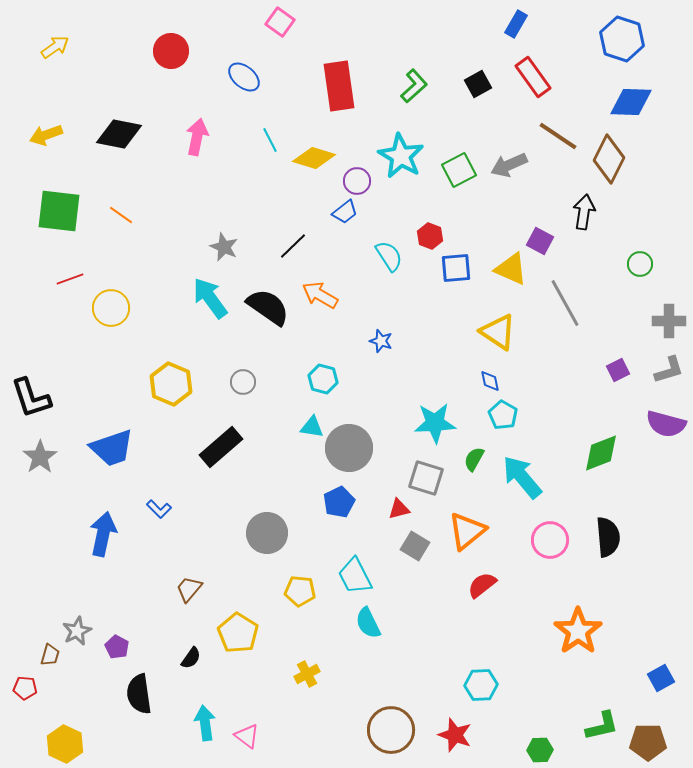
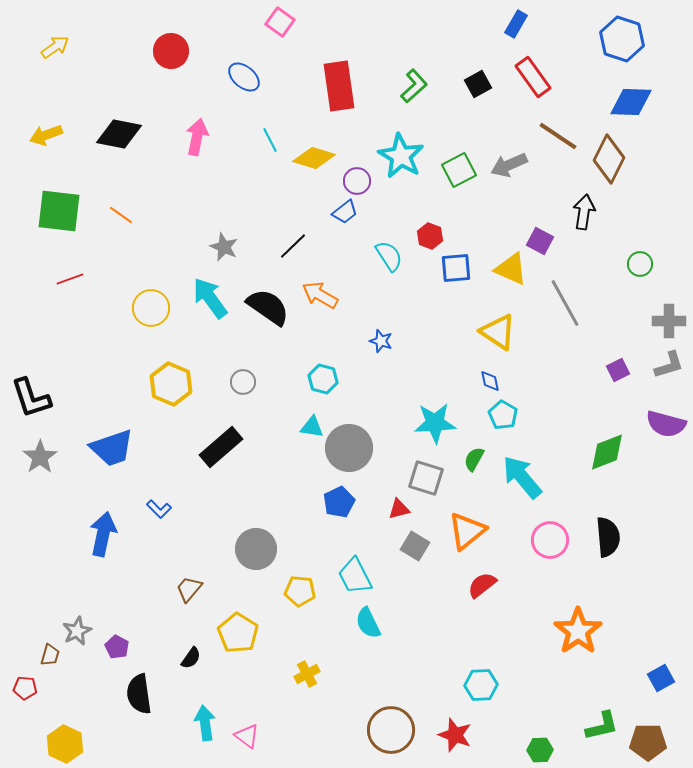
yellow circle at (111, 308): moved 40 px right
gray L-shape at (669, 370): moved 5 px up
green diamond at (601, 453): moved 6 px right, 1 px up
gray circle at (267, 533): moved 11 px left, 16 px down
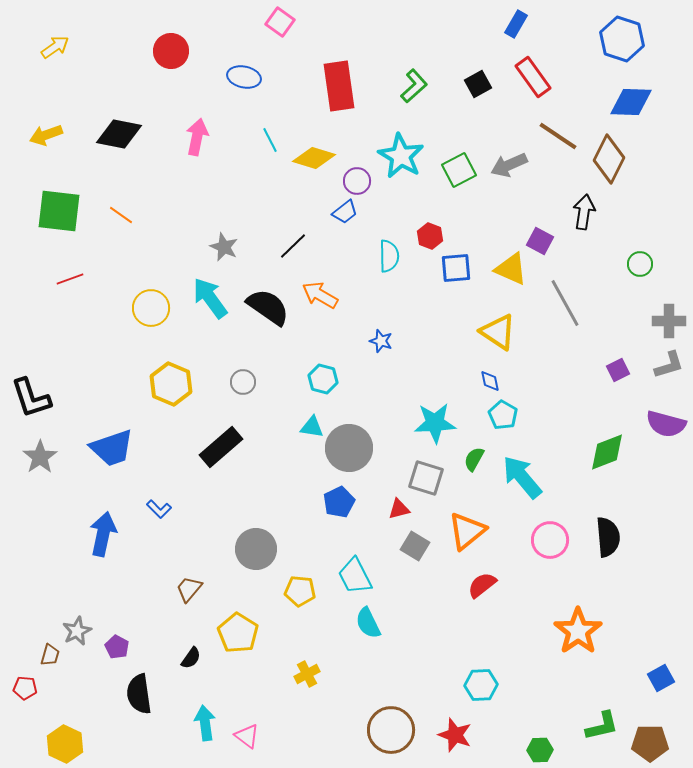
blue ellipse at (244, 77): rotated 28 degrees counterclockwise
cyan semicircle at (389, 256): rotated 32 degrees clockwise
brown pentagon at (648, 742): moved 2 px right, 1 px down
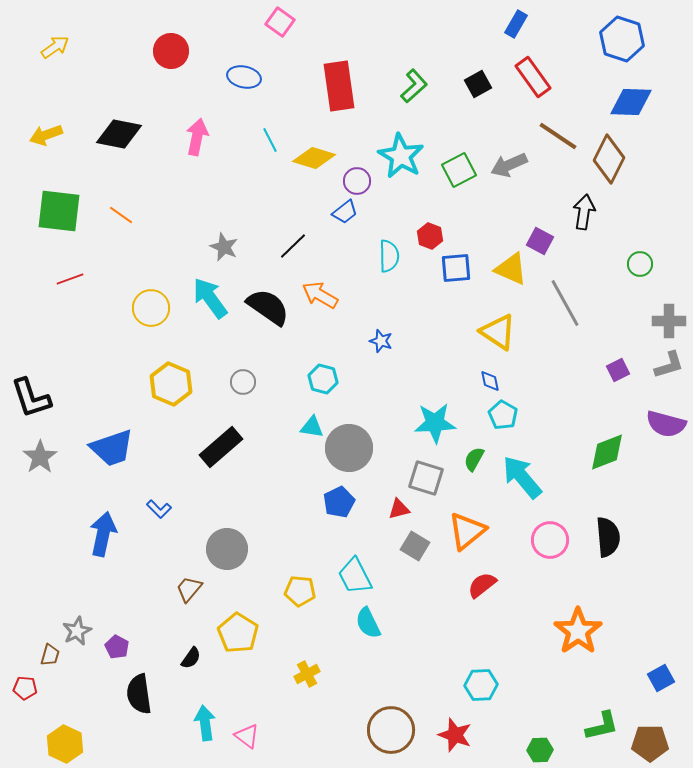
gray circle at (256, 549): moved 29 px left
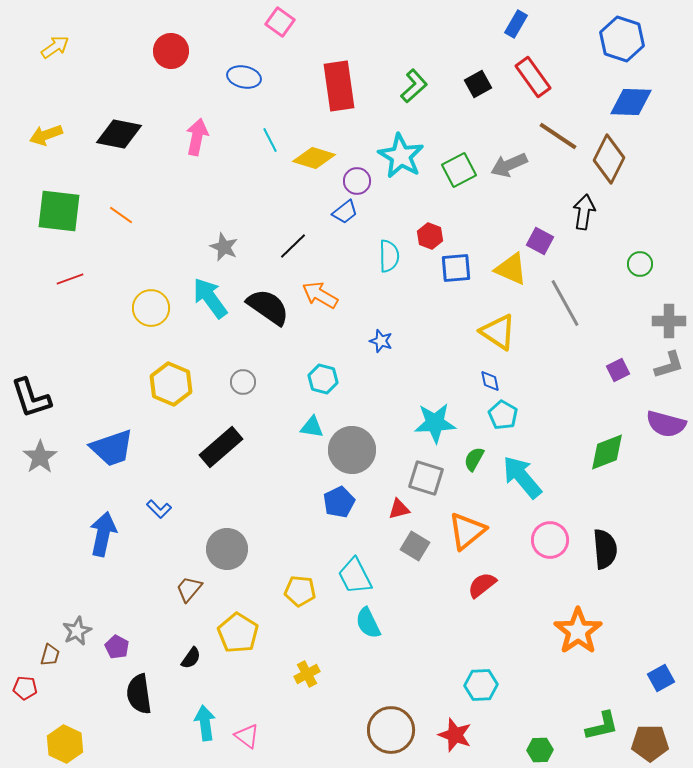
gray circle at (349, 448): moved 3 px right, 2 px down
black semicircle at (608, 537): moved 3 px left, 12 px down
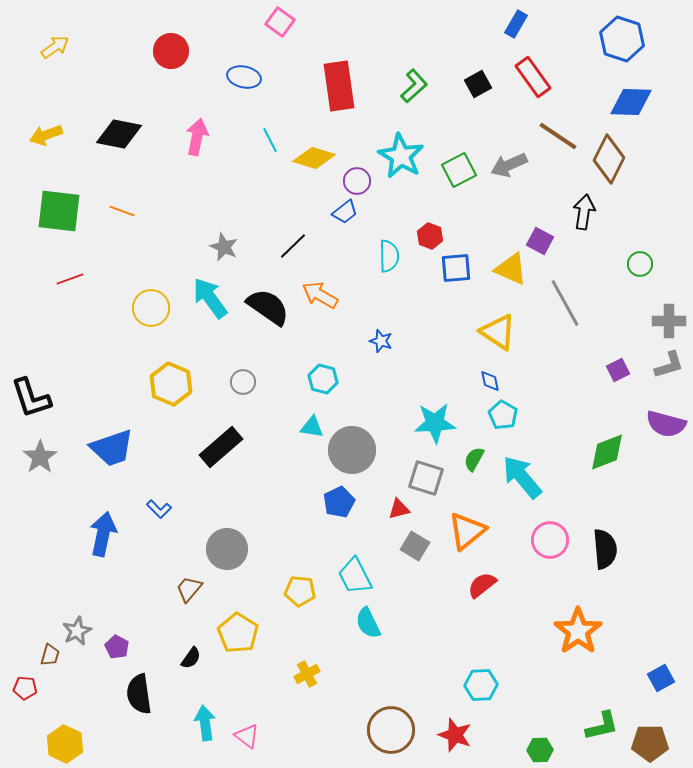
orange line at (121, 215): moved 1 px right, 4 px up; rotated 15 degrees counterclockwise
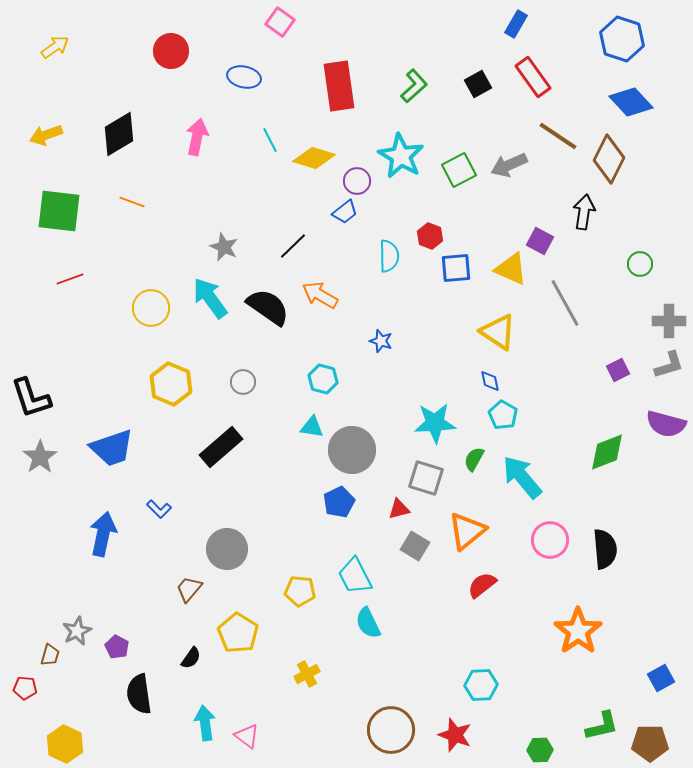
blue diamond at (631, 102): rotated 45 degrees clockwise
black diamond at (119, 134): rotated 42 degrees counterclockwise
orange line at (122, 211): moved 10 px right, 9 px up
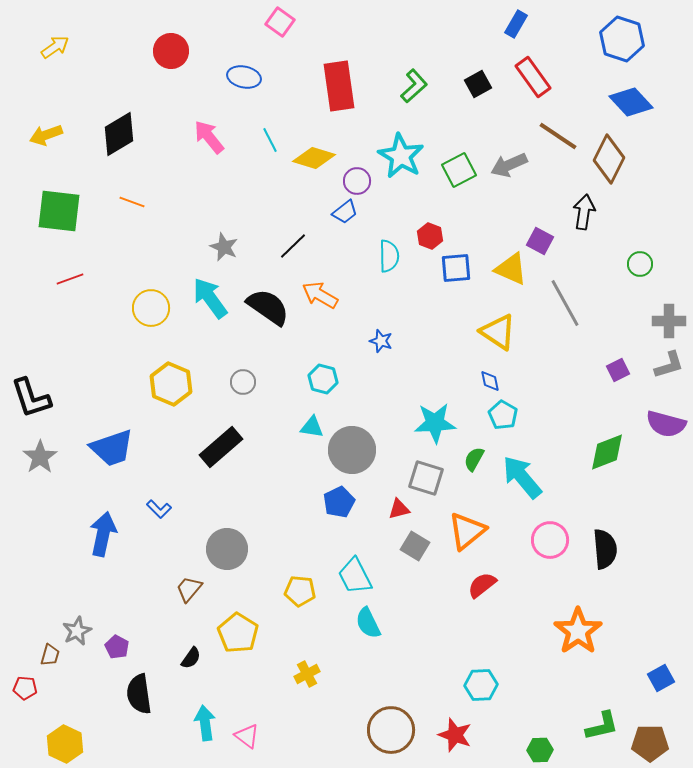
pink arrow at (197, 137): moved 12 px right; rotated 51 degrees counterclockwise
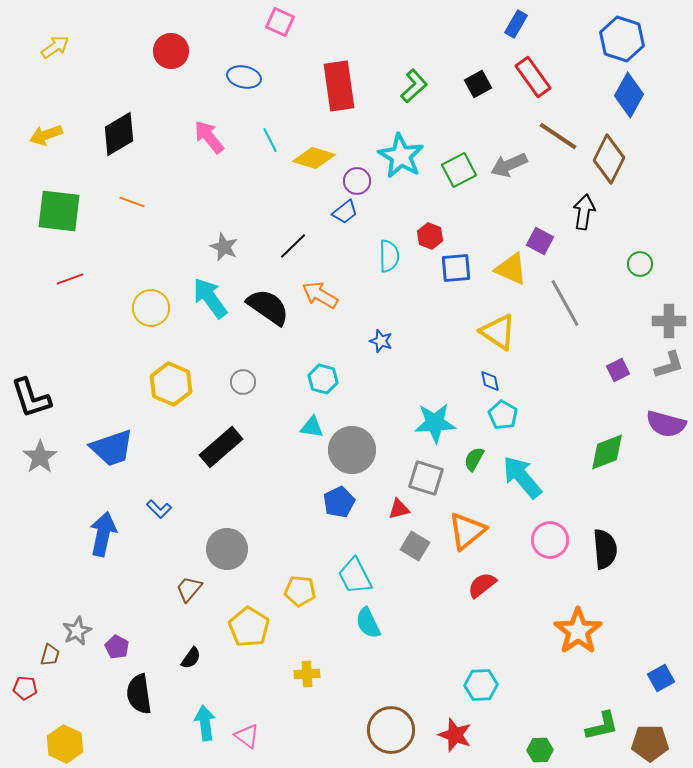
pink square at (280, 22): rotated 12 degrees counterclockwise
blue diamond at (631, 102): moved 2 px left, 7 px up; rotated 72 degrees clockwise
yellow pentagon at (238, 633): moved 11 px right, 6 px up
yellow cross at (307, 674): rotated 25 degrees clockwise
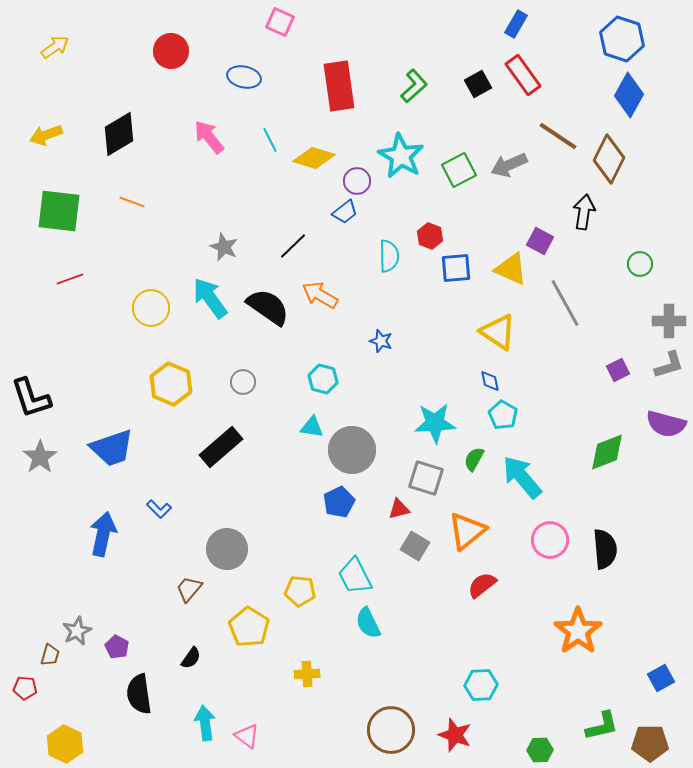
red rectangle at (533, 77): moved 10 px left, 2 px up
